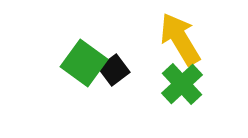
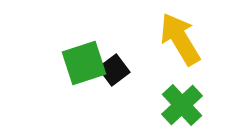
green square: rotated 36 degrees clockwise
green cross: moved 21 px down
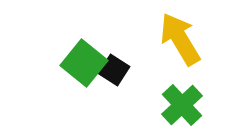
green square: rotated 33 degrees counterclockwise
black square: rotated 20 degrees counterclockwise
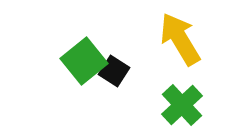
green square: moved 2 px up; rotated 12 degrees clockwise
black square: moved 1 px down
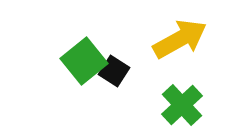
yellow arrow: rotated 92 degrees clockwise
